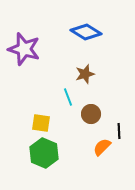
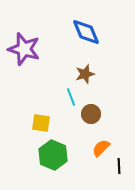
blue diamond: rotated 36 degrees clockwise
cyan line: moved 3 px right
black line: moved 35 px down
orange semicircle: moved 1 px left, 1 px down
green hexagon: moved 9 px right, 2 px down
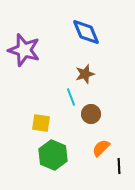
purple star: moved 1 px down
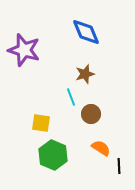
orange semicircle: rotated 78 degrees clockwise
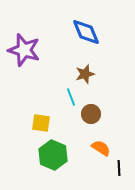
black line: moved 2 px down
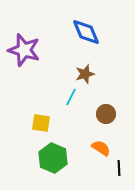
cyan line: rotated 48 degrees clockwise
brown circle: moved 15 px right
green hexagon: moved 3 px down
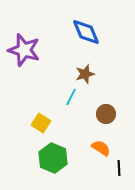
yellow square: rotated 24 degrees clockwise
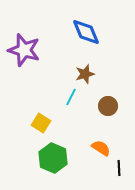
brown circle: moved 2 px right, 8 px up
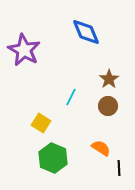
purple star: rotated 12 degrees clockwise
brown star: moved 24 px right, 5 px down; rotated 18 degrees counterclockwise
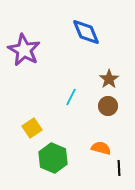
yellow square: moved 9 px left, 5 px down; rotated 24 degrees clockwise
orange semicircle: rotated 18 degrees counterclockwise
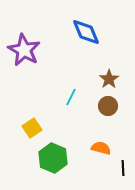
black line: moved 4 px right
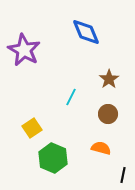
brown circle: moved 8 px down
black line: moved 7 px down; rotated 14 degrees clockwise
